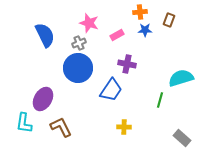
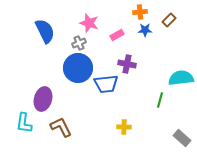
brown rectangle: rotated 24 degrees clockwise
blue semicircle: moved 4 px up
cyan semicircle: rotated 10 degrees clockwise
blue trapezoid: moved 5 px left, 6 px up; rotated 50 degrees clockwise
purple ellipse: rotated 15 degrees counterclockwise
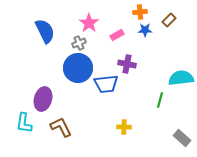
pink star: rotated 18 degrees clockwise
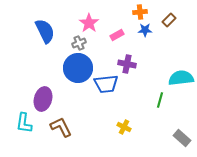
yellow cross: rotated 24 degrees clockwise
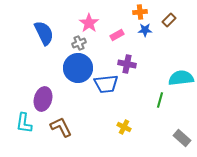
blue semicircle: moved 1 px left, 2 px down
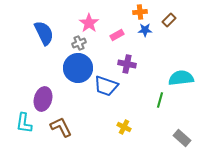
blue trapezoid: moved 2 px down; rotated 25 degrees clockwise
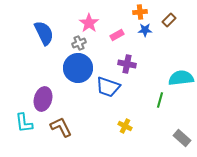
blue trapezoid: moved 2 px right, 1 px down
cyan L-shape: rotated 15 degrees counterclockwise
yellow cross: moved 1 px right, 1 px up
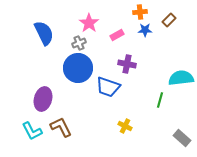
cyan L-shape: moved 8 px right, 8 px down; rotated 20 degrees counterclockwise
